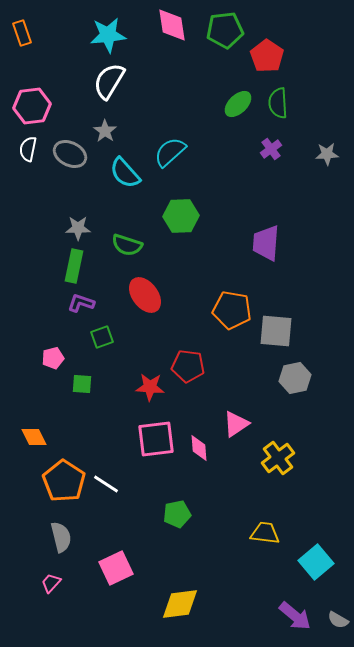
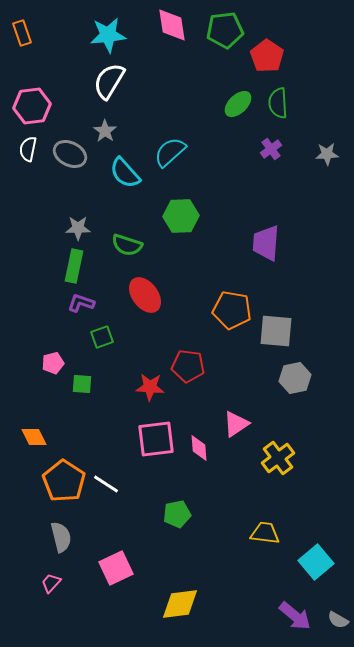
pink pentagon at (53, 358): moved 5 px down
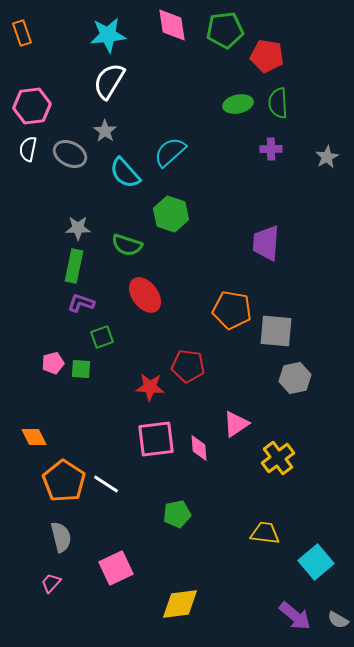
red pentagon at (267, 56): rotated 24 degrees counterclockwise
green ellipse at (238, 104): rotated 32 degrees clockwise
purple cross at (271, 149): rotated 35 degrees clockwise
gray star at (327, 154): moved 3 px down; rotated 25 degrees counterclockwise
green hexagon at (181, 216): moved 10 px left, 2 px up; rotated 20 degrees clockwise
green square at (82, 384): moved 1 px left, 15 px up
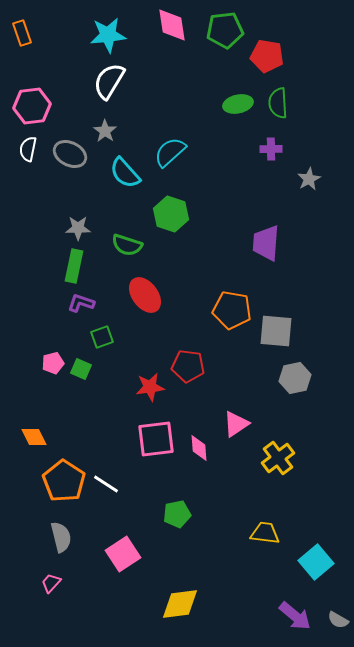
gray star at (327, 157): moved 18 px left, 22 px down
green square at (81, 369): rotated 20 degrees clockwise
red star at (150, 387): rotated 12 degrees counterclockwise
pink square at (116, 568): moved 7 px right, 14 px up; rotated 8 degrees counterclockwise
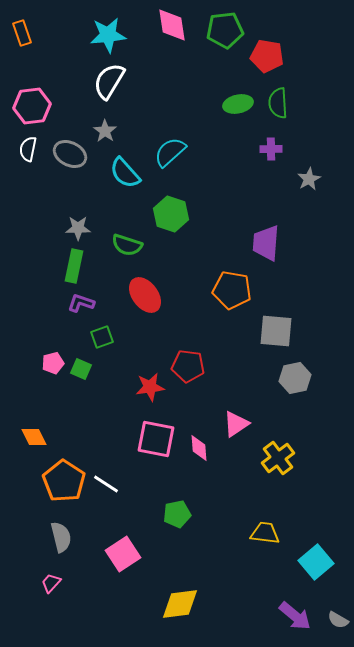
orange pentagon at (232, 310): moved 20 px up
pink square at (156, 439): rotated 18 degrees clockwise
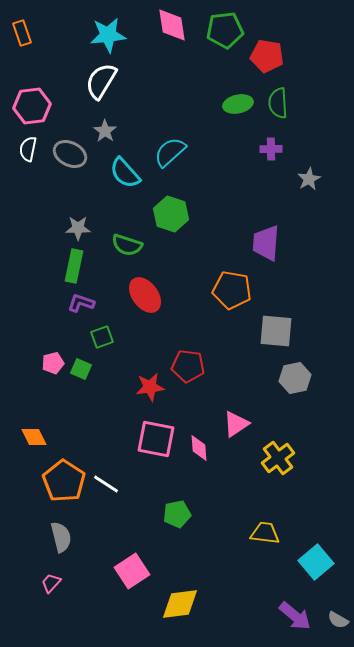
white semicircle at (109, 81): moved 8 px left
pink square at (123, 554): moved 9 px right, 17 px down
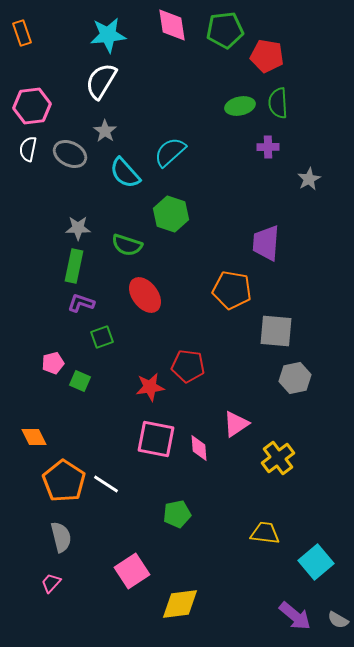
green ellipse at (238, 104): moved 2 px right, 2 px down
purple cross at (271, 149): moved 3 px left, 2 px up
green square at (81, 369): moved 1 px left, 12 px down
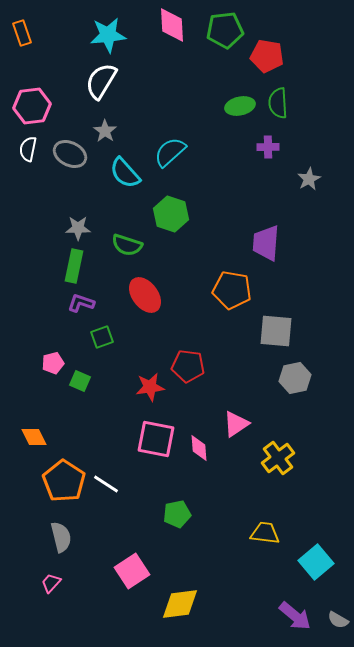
pink diamond at (172, 25): rotated 6 degrees clockwise
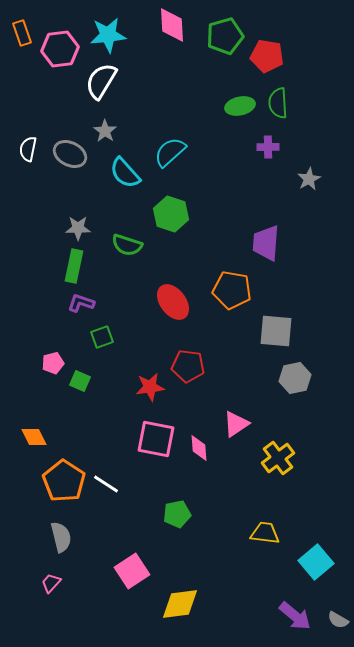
green pentagon at (225, 30): moved 6 px down; rotated 9 degrees counterclockwise
pink hexagon at (32, 106): moved 28 px right, 57 px up
red ellipse at (145, 295): moved 28 px right, 7 px down
